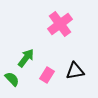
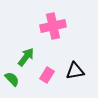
pink cross: moved 7 px left, 2 px down; rotated 25 degrees clockwise
green arrow: moved 1 px up
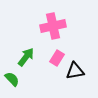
pink rectangle: moved 10 px right, 17 px up
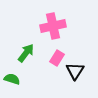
green arrow: moved 4 px up
black triangle: rotated 48 degrees counterclockwise
green semicircle: rotated 28 degrees counterclockwise
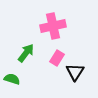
black triangle: moved 1 px down
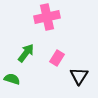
pink cross: moved 6 px left, 9 px up
black triangle: moved 4 px right, 4 px down
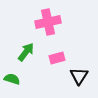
pink cross: moved 1 px right, 5 px down
green arrow: moved 1 px up
pink rectangle: rotated 42 degrees clockwise
